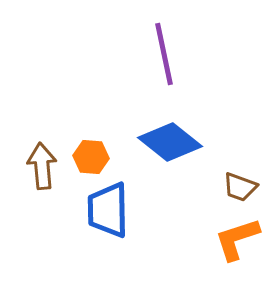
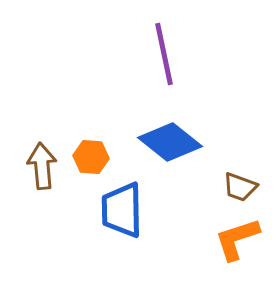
blue trapezoid: moved 14 px right
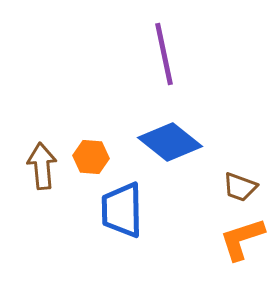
orange L-shape: moved 5 px right
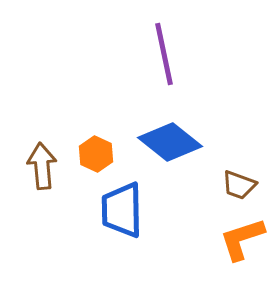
orange hexagon: moved 5 px right, 3 px up; rotated 20 degrees clockwise
brown trapezoid: moved 1 px left, 2 px up
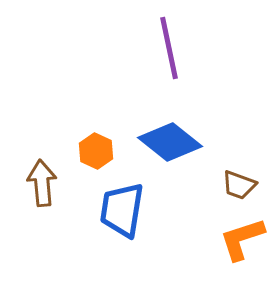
purple line: moved 5 px right, 6 px up
orange hexagon: moved 3 px up
brown arrow: moved 17 px down
blue trapezoid: rotated 10 degrees clockwise
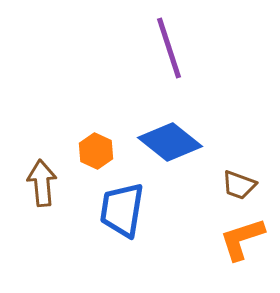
purple line: rotated 6 degrees counterclockwise
